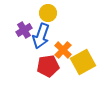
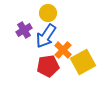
blue arrow: moved 5 px right; rotated 15 degrees clockwise
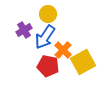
yellow circle: moved 1 px down
blue arrow: moved 1 px left, 1 px down
red pentagon: rotated 20 degrees clockwise
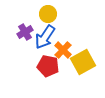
purple cross: moved 1 px right, 2 px down
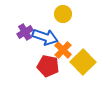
yellow circle: moved 15 px right
blue arrow: rotated 105 degrees counterclockwise
yellow square: rotated 15 degrees counterclockwise
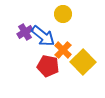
blue arrow: moved 2 px left, 1 px up; rotated 20 degrees clockwise
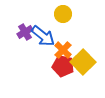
red pentagon: moved 15 px right
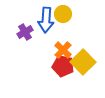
blue arrow: moved 3 px right, 16 px up; rotated 55 degrees clockwise
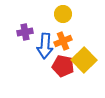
blue arrow: moved 1 px left, 26 px down
purple cross: rotated 21 degrees clockwise
orange cross: moved 9 px up; rotated 24 degrees clockwise
yellow square: moved 1 px right, 2 px up
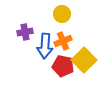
yellow circle: moved 1 px left
